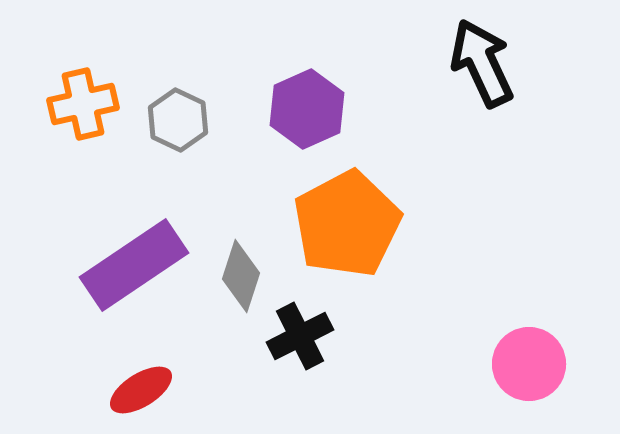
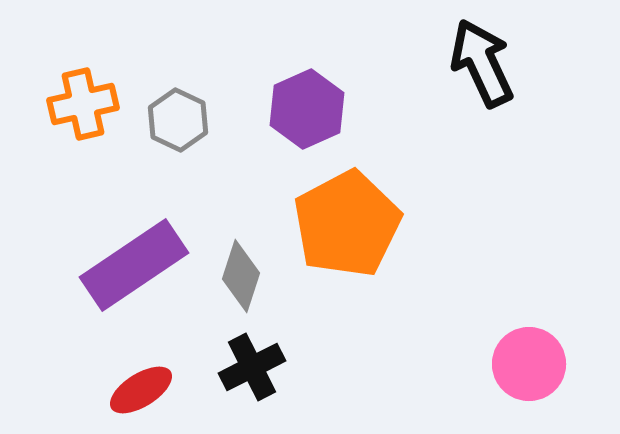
black cross: moved 48 px left, 31 px down
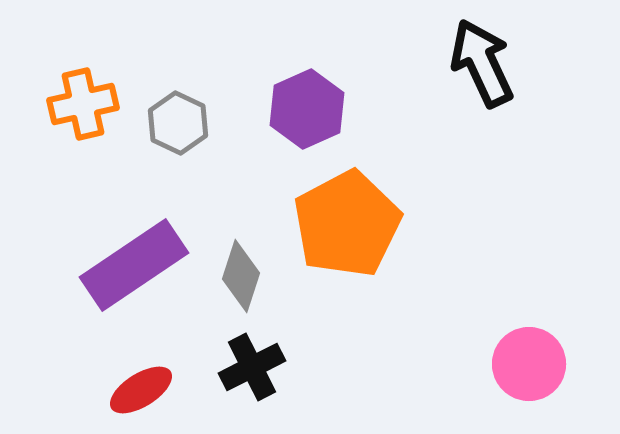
gray hexagon: moved 3 px down
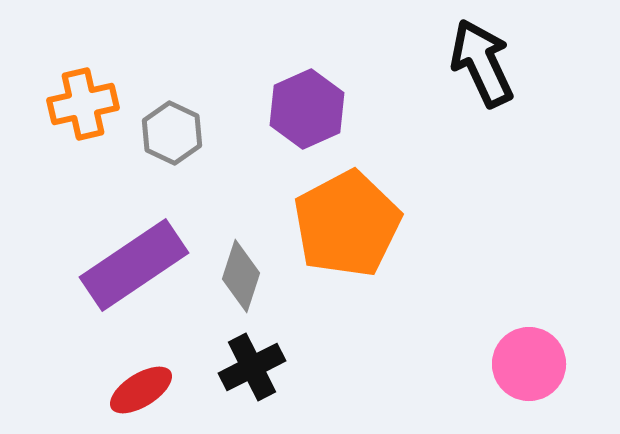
gray hexagon: moved 6 px left, 10 px down
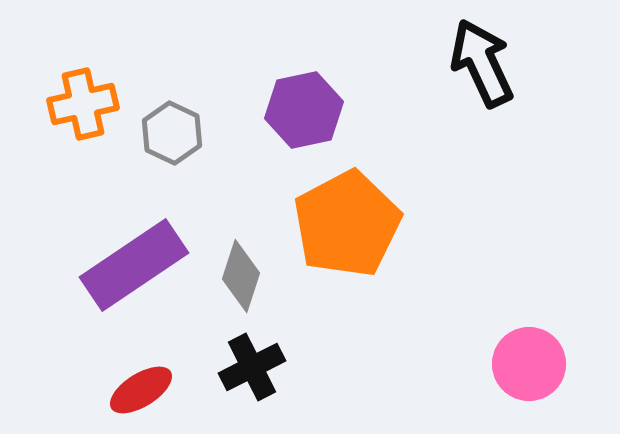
purple hexagon: moved 3 px left, 1 px down; rotated 12 degrees clockwise
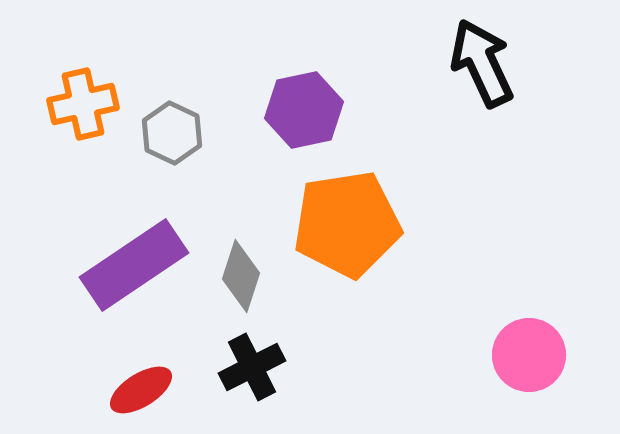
orange pentagon: rotated 19 degrees clockwise
pink circle: moved 9 px up
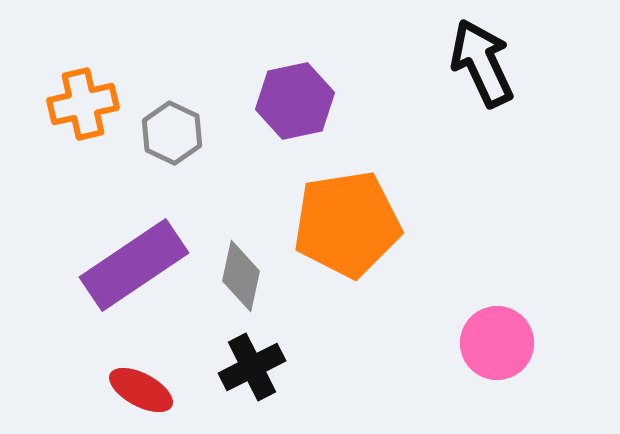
purple hexagon: moved 9 px left, 9 px up
gray diamond: rotated 6 degrees counterclockwise
pink circle: moved 32 px left, 12 px up
red ellipse: rotated 60 degrees clockwise
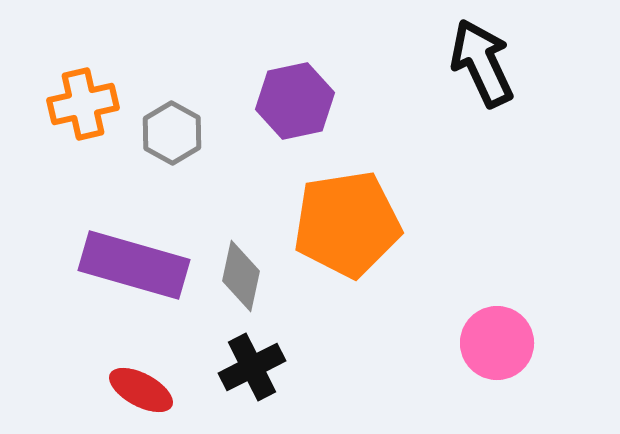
gray hexagon: rotated 4 degrees clockwise
purple rectangle: rotated 50 degrees clockwise
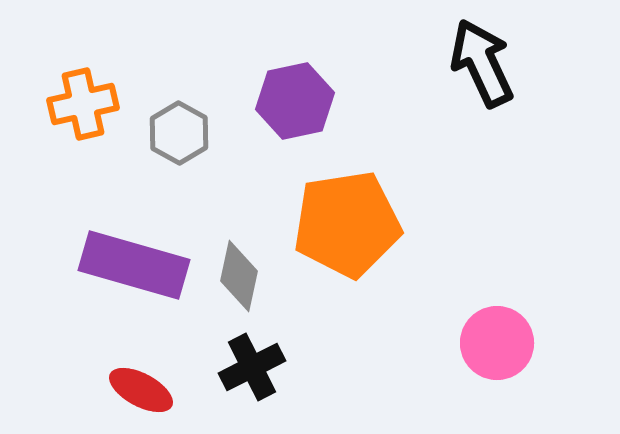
gray hexagon: moved 7 px right
gray diamond: moved 2 px left
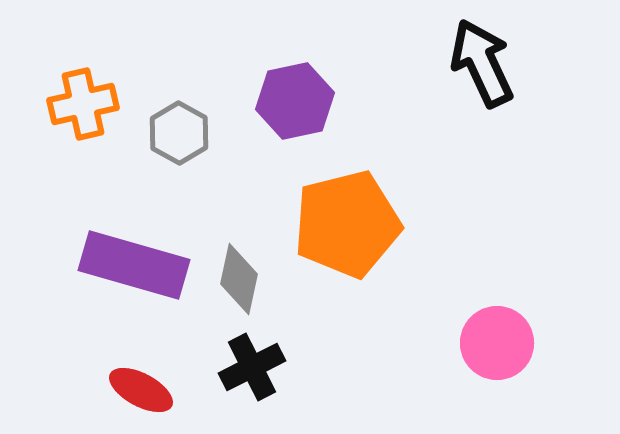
orange pentagon: rotated 5 degrees counterclockwise
gray diamond: moved 3 px down
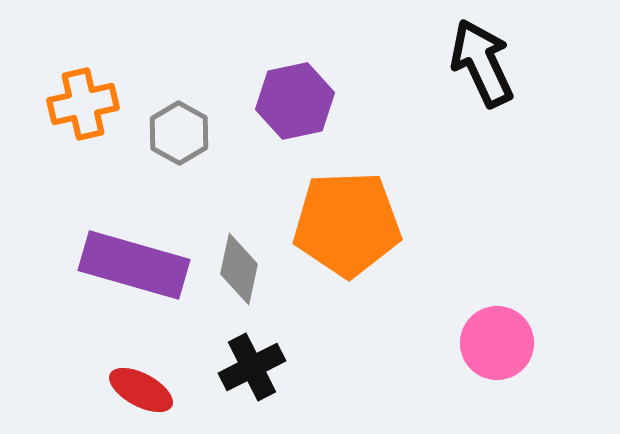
orange pentagon: rotated 12 degrees clockwise
gray diamond: moved 10 px up
